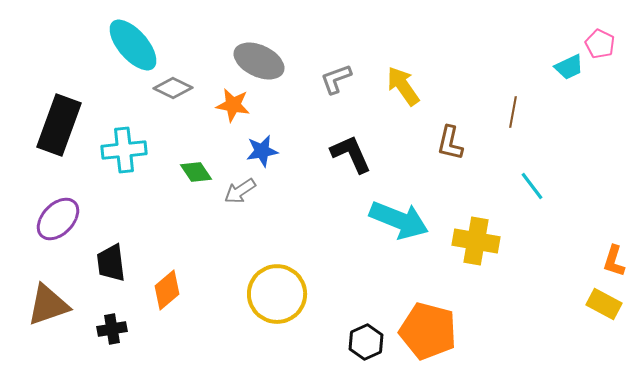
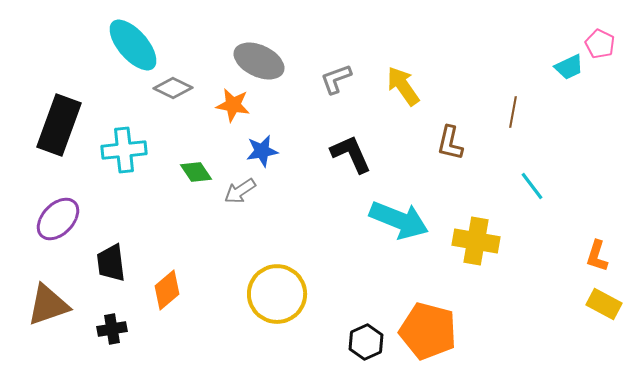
orange L-shape: moved 17 px left, 5 px up
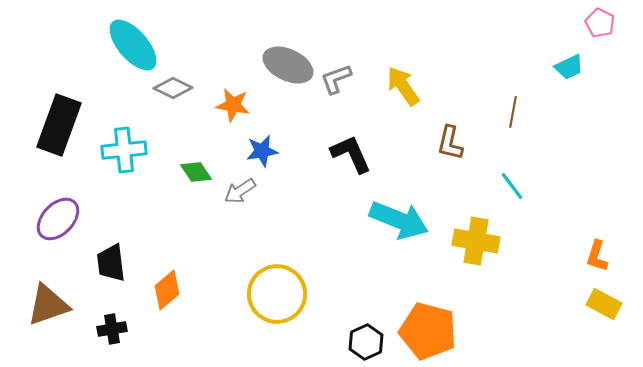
pink pentagon: moved 21 px up
gray ellipse: moved 29 px right, 4 px down
cyan line: moved 20 px left
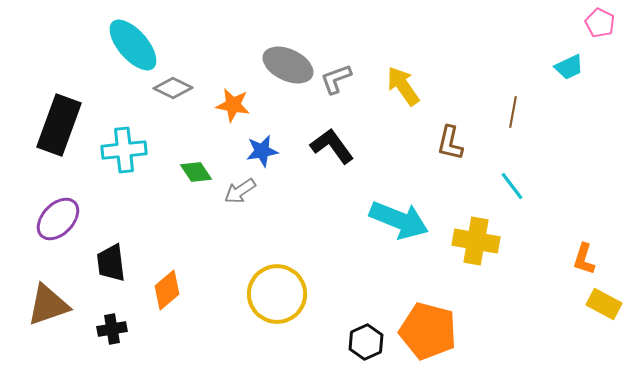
black L-shape: moved 19 px left, 8 px up; rotated 12 degrees counterclockwise
orange L-shape: moved 13 px left, 3 px down
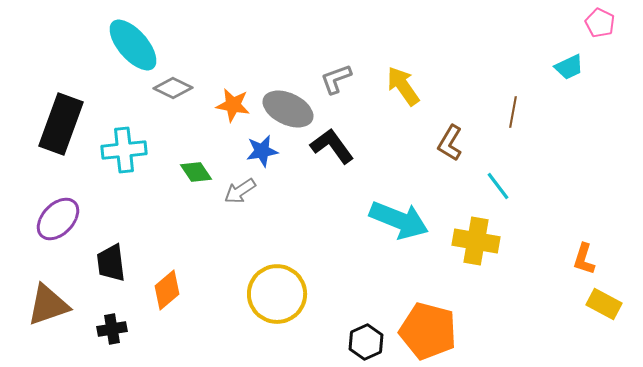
gray ellipse: moved 44 px down
black rectangle: moved 2 px right, 1 px up
brown L-shape: rotated 18 degrees clockwise
cyan line: moved 14 px left
